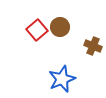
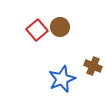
brown cross: moved 20 px down
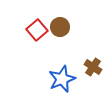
brown cross: moved 1 px down; rotated 12 degrees clockwise
